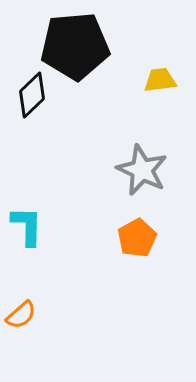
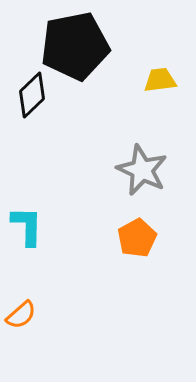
black pentagon: rotated 6 degrees counterclockwise
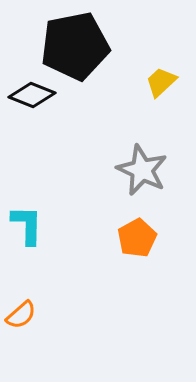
yellow trapezoid: moved 1 px right, 2 px down; rotated 36 degrees counterclockwise
black diamond: rotated 66 degrees clockwise
cyan L-shape: moved 1 px up
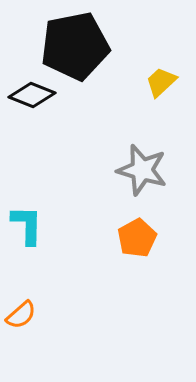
gray star: rotated 9 degrees counterclockwise
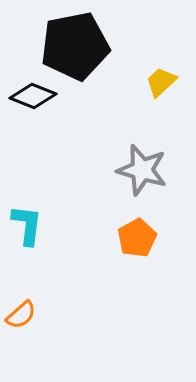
black diamond: moved 1 px right, 1 px down
cyan L-shape: rotated 6 degrees clockwise
